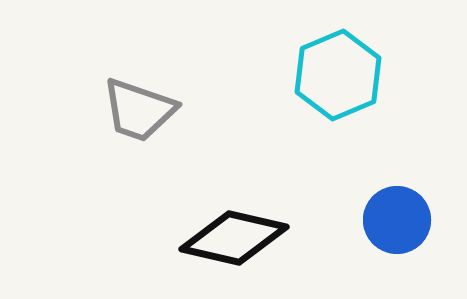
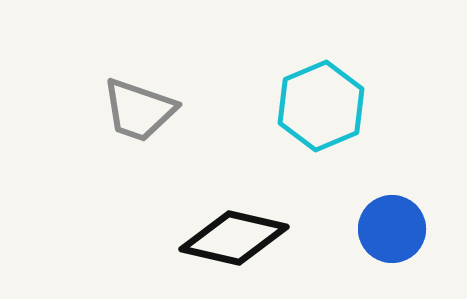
cyan hexagon: moved 17 px left, 31 px down
blue circle: moved 5 px left, 9 px down
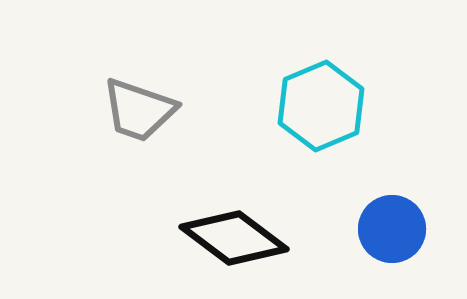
black diamond: rotated 24 degrees clockwise
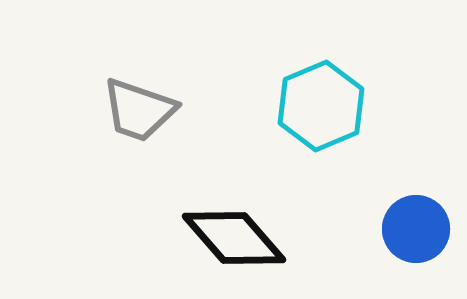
blue circle: moved 24 px right
black diamond: rotated 12 degrees clockwise
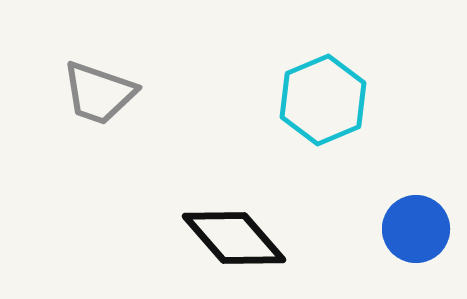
cyan hexagon: moved 2 px right, 6 px up
gray trapezoid: moved 40 px left, 17 px up
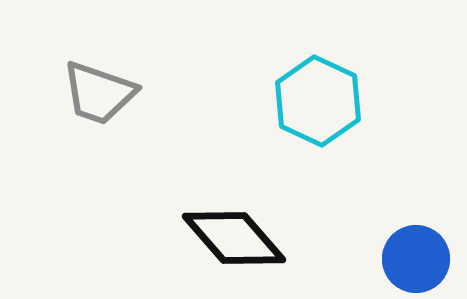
cyan hexagon: moved 5 px left, 1 px down; rotated 12 degrees counterclockwise
blue circle: moved 30 px down
